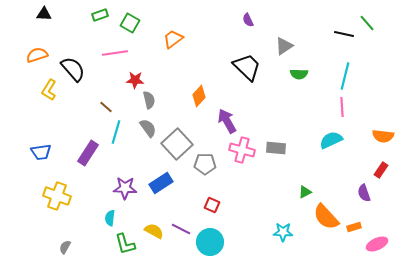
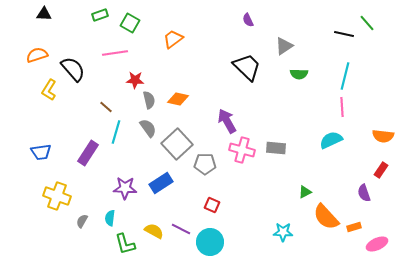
orange diamond at (199, 96): moved 21 px left, 3 px down; rotated 60 degrees clockwise
gray semicircle at (65, 247): moved 17 px right, 26 px up
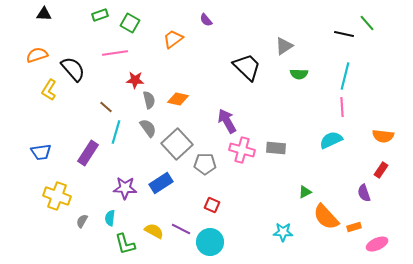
purple semicircle at (248, 20): moved 42 px left; rotated 16 degrees counterclockwise
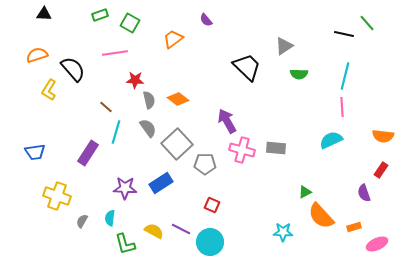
orange diamond at (178, 99): rotated 25 degrees clockwise
blue trapezoid at (41, 152): moved 6 px left
orange semicircle at (326, 217): moved 5 px left, 1 px up
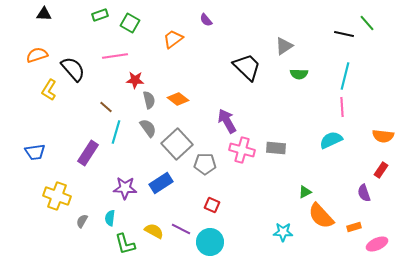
pink line at (115, 53): moved 3 px down
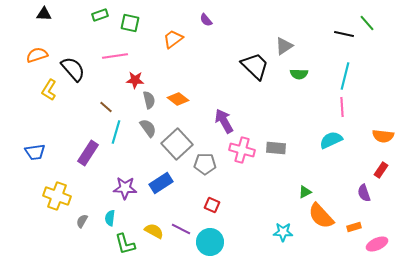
green square at (130, 23): rotated 18 degrees counterclockwise
black trapezoid at (247, 67): moved 8 px right, 1 px up
purple arrow at (227, 121): moved 3 px left
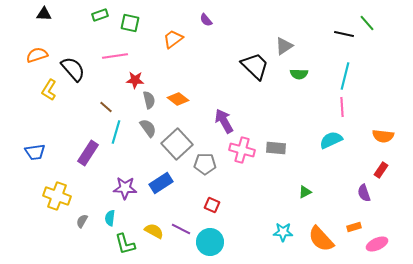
orange semicircle at (321, 216): moved 23 px down
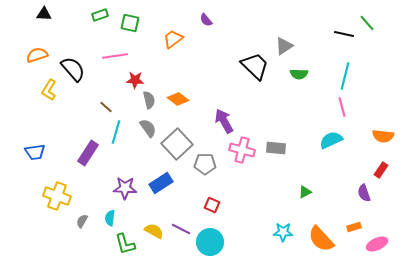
pink line at (342, 107): rotated 12 degrees counterclockwise
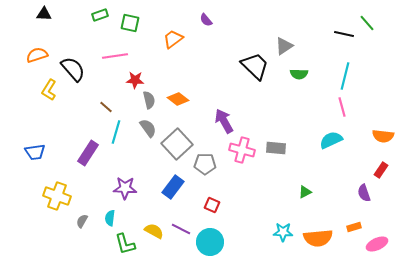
blue rectangle at (161, 183): moved 12 px right, 4 px down; rotated 20 degrees counterclockwise
orange semicircle at (321, 239): moved 3 px left, 1 px up; rotated 52 degrees counterclockwise
